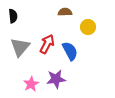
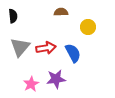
brown semicircle: moved 4 px left
red arrow: moved 1 px left, 4 px down; rotated 54 degrees clockwise
blue semicircle: moved 3 px right, 2 px down
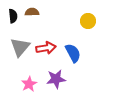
brown semicircle: moved 29 px left
yellow circle: moved 6 px up
pink star: moved 2 px left
